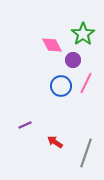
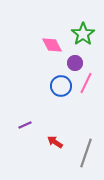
purple circle: moved 2 px right, 3 px down
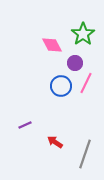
gray line: moved 1 px left, 1 px down
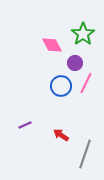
red arrow: moved 6 px right, 7 px up
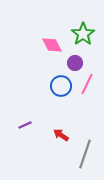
pink line: moved 1 px right, 1 px down
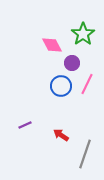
purple circle: moved 3 px left
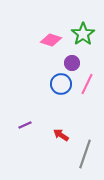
pink diamond: moved 1 px left, 5 px up; rotated 45 degrees counterclockwise
blue circle: moved 2 px up
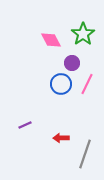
pink diamond: rotated 45 degrees clockwise
red arrow: moved 3 px down; rotated 35 degrees counterclockwise
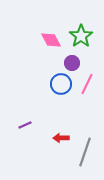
green star: moved 2 px left, 2 px down
gray line: moved 2 px up
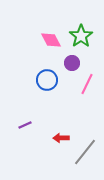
blue circle: moved 14 px left, 4 px up
gray line: rotated 20 degrees clockwise
